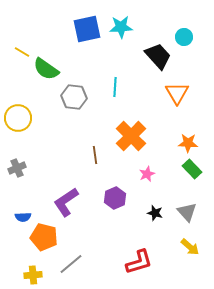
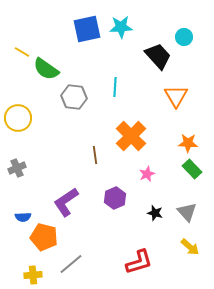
orange triangle: moved 1 px left, 3 px down
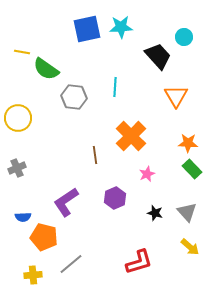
yellow line: rotated 21 degrees counterclockwise
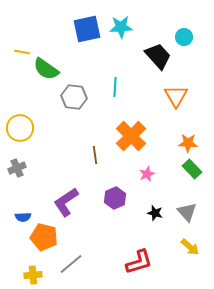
yellow circle: moved 2 px right, 10 px down
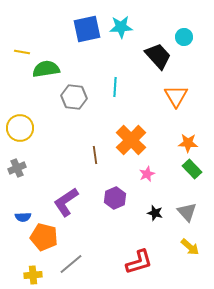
green semicircle: rotated 136 degrees clockwise
orange cross: moved 4 px down
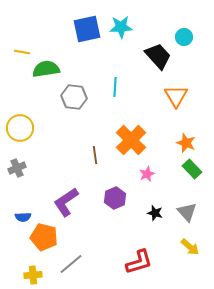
orange star: moved 2 px left; rotated 18 degrees clockwise
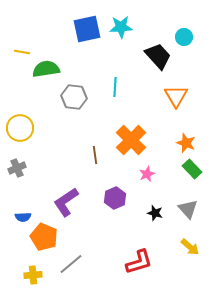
gray triangle: moved 1 px right, 3 px up
orange pentagon: rotated 8 degrees clockwise
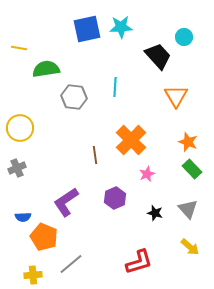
yellow line: moved 3 px left, 4 px up
orange star: moved 2 px right, 1 px up
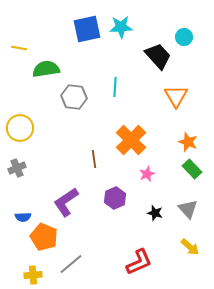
brown line: moved 1 px left, 4 px down
red L-shape: rotated 8 degrees counterclockwise
